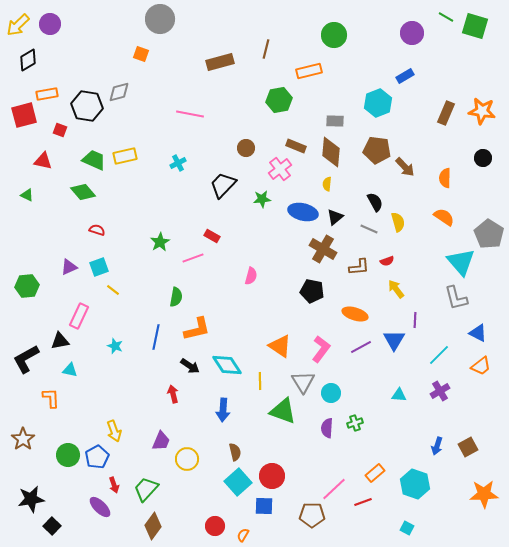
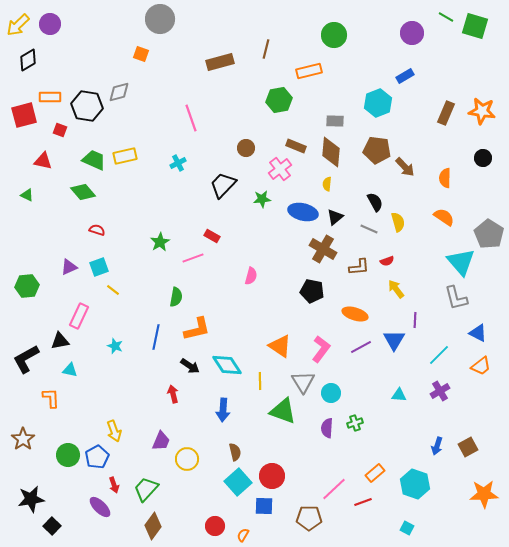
orange rectangle at (47, 94): moved 3 px right, 3 px down; rotated 10 degrees clockwise
pink line at (190, 114): moved 1 px right, 4 px down; rotated 60 degrees clockwise
brown pentagon at (312, 515): moved 3 px left, 3 px down
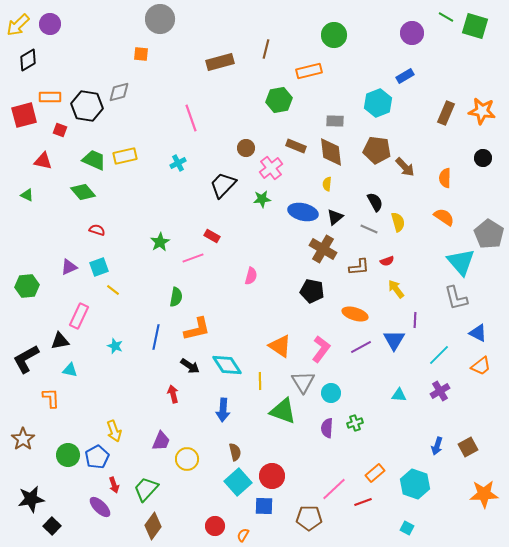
orange square at (141, 54): rotated 14 degrees counterclockwise
brown diamond at (331, 152): rotated 12 degrees counterclockwise
pink cross at (280, 169): moved 9 px left, 1 px up
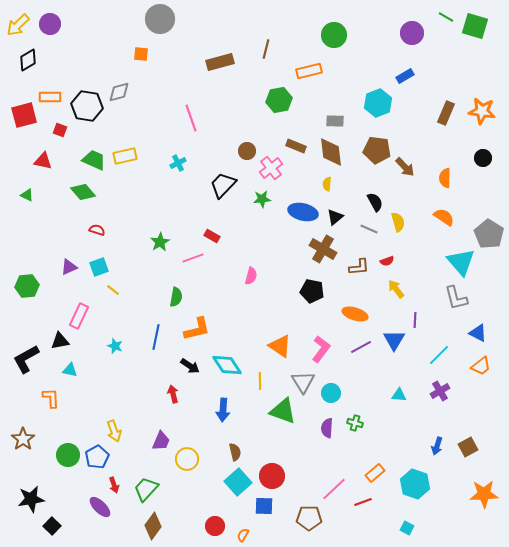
brown circle at (246, 148): moved 1 px right, 3 px down
green cross at (355, 423): rotated 35 degrees clockwise
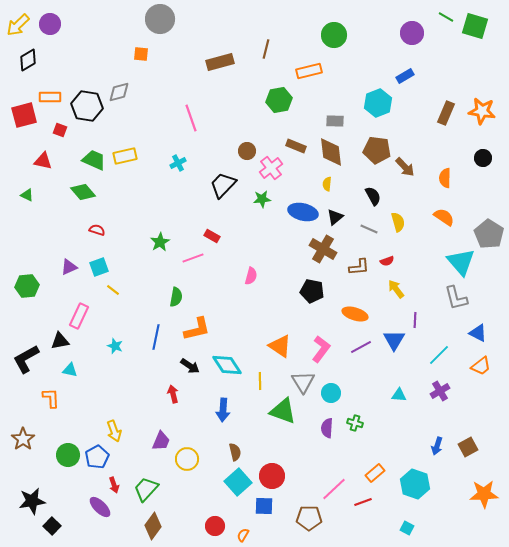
black semicircle at (375, 202): moved 2 px left, 6 px up
black star at (31, 499): moved 1 px right, 2 px down
